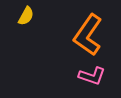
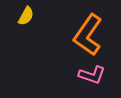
pink L-shape: moved 1 px up
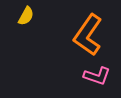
pink L-shape: moved 5 px right, 1 px down
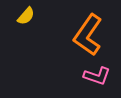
yellow semicircle: rotated 12 degrees clockwise
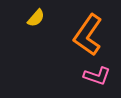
yellow semicircle: moved 10 px right, 2 px down
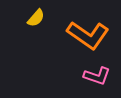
orange L-shape: rotated 90 degrees counterclockwise
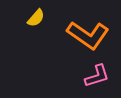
pink L-shape: rotated 36 degrees counterclockwise
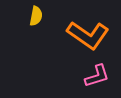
yellow semicircle: moved 2 px up; rotated 30 degrees counterclockwise
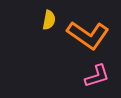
yellow semicircle: moved 13 px right, 4 px down
